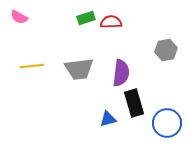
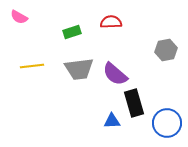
green rectangle: moved 14 px left, 14 px down
purple semicircle: moved 6 px left, 1 px down; rotated 124 degrees clockwise
blue triangle: moved 4 px right, 2 px down; rotated 12 degrees clockwise
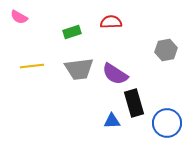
purple semicircle: rotated 8 degrees counterclockwise
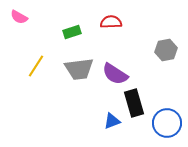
yellow line: moved 4 px right; rotated 50 degrees counterclockwise
blue triangle: rotated 18 degrees counterclockwise
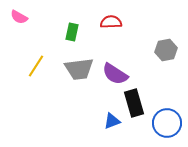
green rectangle: rotated 60 degrees counterclockwise
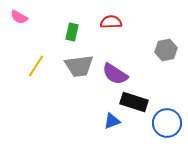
gray trapezoid: moved 3 px up
black rectangle: moved 1 px up; rotated 56 degrees counterclockwise
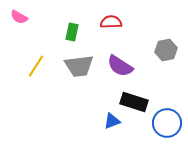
purple semicircle: moved 5 px right, 8 px up
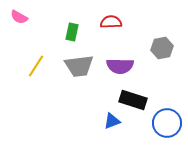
gray hexagon: moved 4 px left, 2 px up
purple semicircle: rotated 32 degrees counterclockwise
black rectangle: moved 1 px left, 2 px up
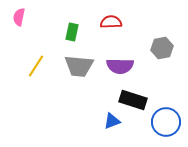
pink semicircle: rotated 72 degrees clockwise
gray trapezoid: rotated 12 degrees clockwise
blue circle: moved 1 px left, 1 px up
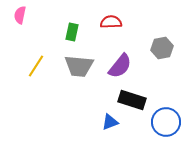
pink semicircle: moved 1 px right, 2 px up
purple semicircle: rotated 52 degrees counterclockwise
black rectangle: moved 1 px left
blue triangle: moved 2 px left, 1 px down
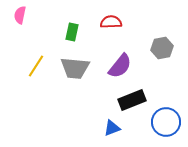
gray trapezoid: moved 4 px left, 2 px down
black rectangle: rotated 40 degrees counterclockwise
blue triangle: moved 2 px right, 6 px down
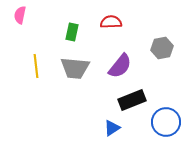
yellow line: rotated 40 degrees counterclockwise
blue triangle: rotated 12 degrees counterclockwise
